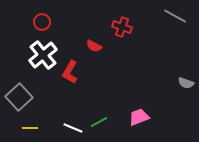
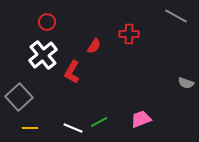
gray line: moved 1 px right
red circle: moved 5 px right
red cross: moved 7 px right, 7 px down; rotated 18 degrees counterclockwise
red semicircle: rotated 84 degrees counterclockwise
red L-shape: moved 2 px right
pink trapezoid: moved 2 px right, 2 px down
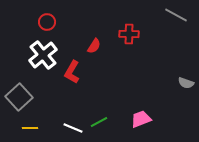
gray line: moved 1 px up
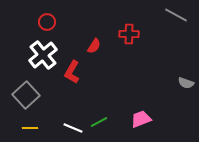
gray square: moved 7 px right, 2 px up
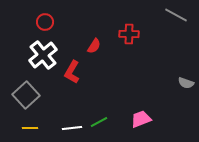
red circle: moved 2 px left
white line: moved 1 px left; rotated 30 degrees counterclockwise
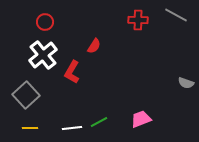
red cross: moved 9 px right, 14 px up
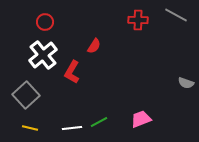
yellow line: rotated 14 degrees clockwise
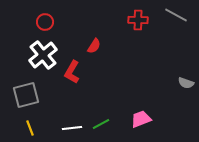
gray square: rotated 28 degrees clockwise
green line: moved 2 px right, 2 px down
yellow line: rotated 56 degrees clockwise
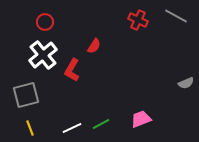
gray line: moved 1 px down
red cross: rotated 24 degrees clockwise
red L-shape: moved 2 px up
gray semicircle: rotated 42 degrees counterclockwise
white line: rotated 18 degrees counterclockwise
